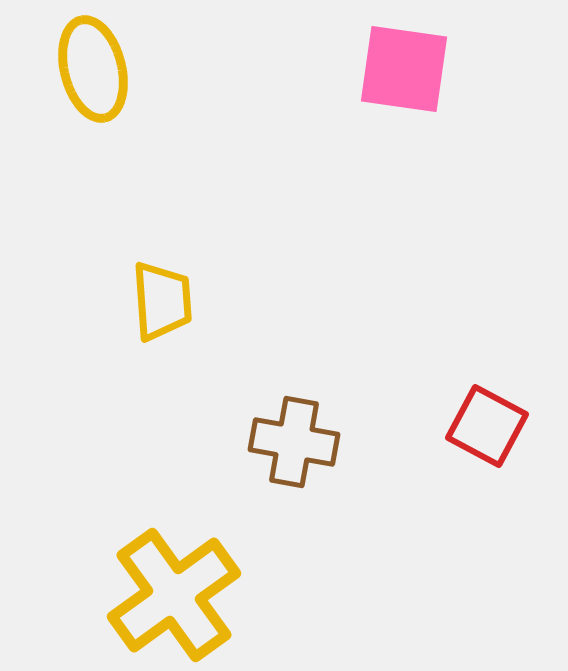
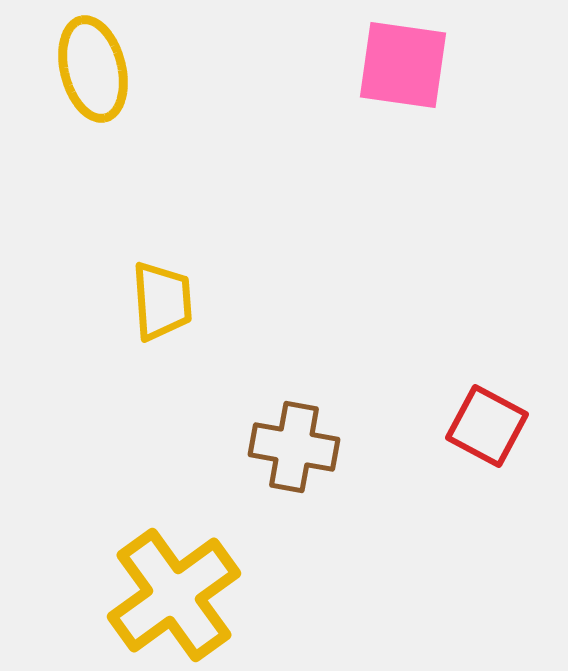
pink square: moved 1 px left, 4 px up
brown cross: moved 5 px down
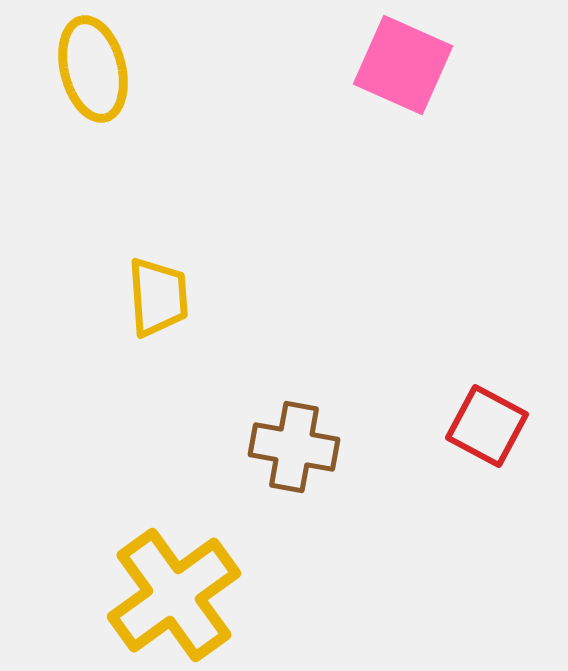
pink square: rotated 16 degrees clockwise
yellow trapezoid: moved 4 px left, 4 px up
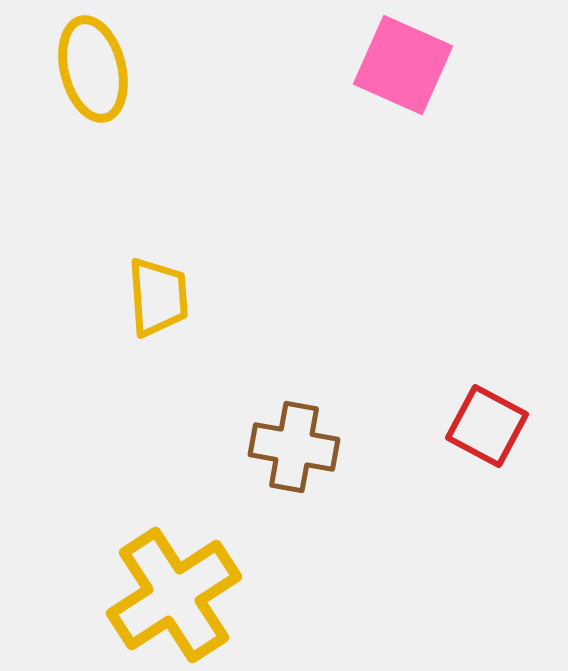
yellow cross: rotated 3 degrees clockwise
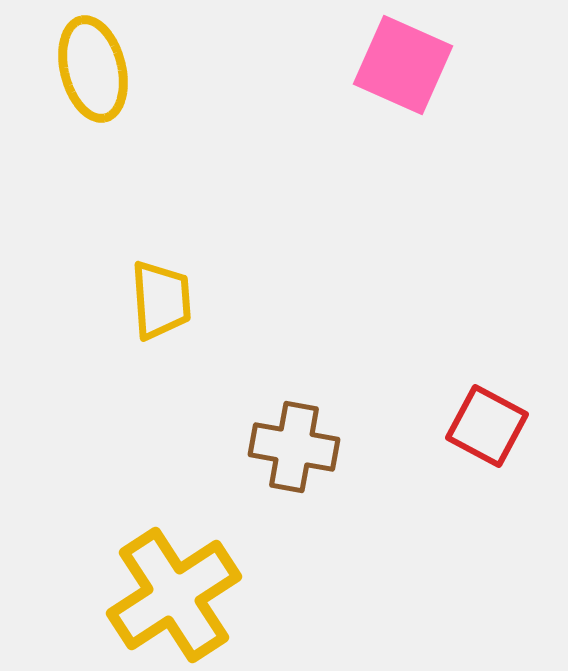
yellow trapezoid: moved 3 px right, 3 px down
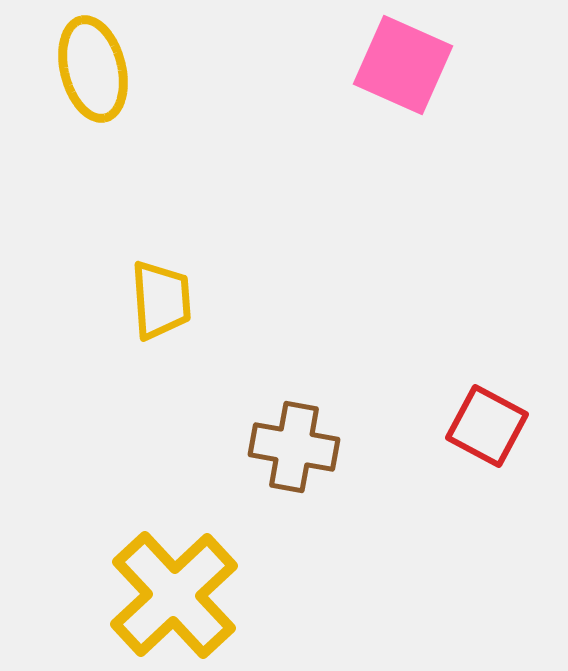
yellow cross: rotated 10 degrees counterclockwise
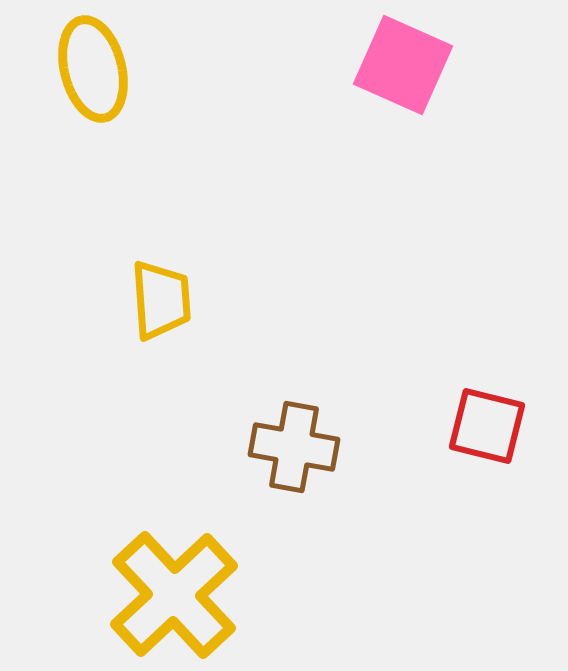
red square: rotated 14 degrees counterclockwise
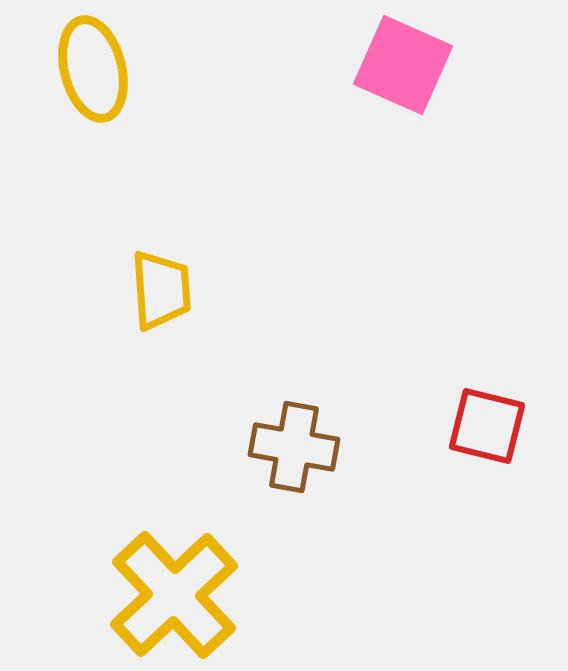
yellow trapezoid: moved 10 px up
